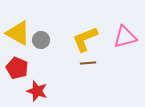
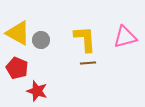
yellow L-shape: rotated 108 degrees clockwise
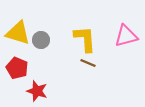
yellow triangle: rotated 12 degrees counterclockwise
pink triangle: moved 1 px right, 1 px up
brown line: rotated 28 degrees clockwise
